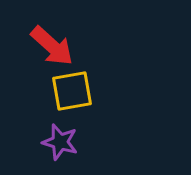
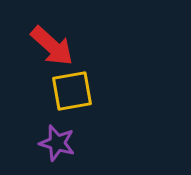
purple star: moved 3 px left, 1 px down
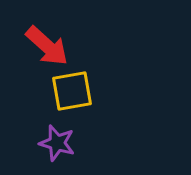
red arrow: moved 5 px left
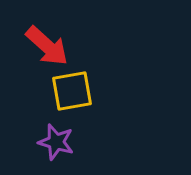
purple star: moved 1 px left, 1 px up
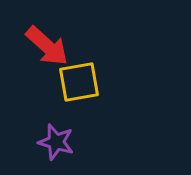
yellow square: moved 7 px right, 9 px up
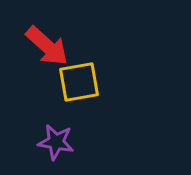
purple star: rotated 6 degrees counterclockwise
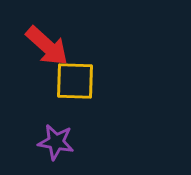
yellow square: moved 4 px left, 1 px up; rotated 12 degrees clockwise
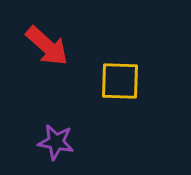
yellow square: moved 45 px right
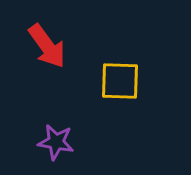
red arrow: rotated 12 degrees clockwise
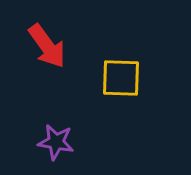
yellow square: moved 1 px right, 3 px up
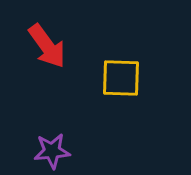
purple star: moved 4 px left, 9 px down; rotated 15 degrees counterclockwise
